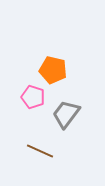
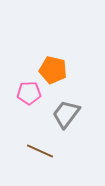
pink pentagon: moved 4 px left, 4 px up; rotated 20 degrees counterclockwise
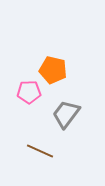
pink pentagon: moved 1 px up
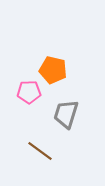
gray trapezoid: rotated 20 degrees counterclockwise
brown line: rotated 12 degrees clockwise
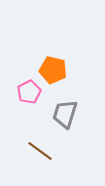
pink pentagon: rotated 25 degrees counterclockwise
gray trapezoid: moved 1 px left
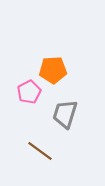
orange pentagon: rotated 16 degrees counterclockwise
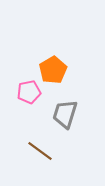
orange pentagon: rotated 28 degrees counterclockwise
pink pentagon: rotated 15 degrees clockwise
